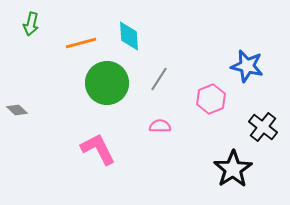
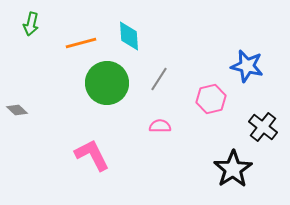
pink hexagon: rotated 8 degrees clockwise
pink L-shape: moved 6 px left, 6 px down
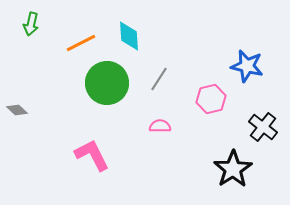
orange line: rotated 12 degrees counterclockwise
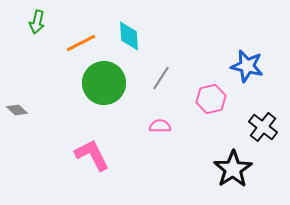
green arrow: moved 6 px right, 2 px up
gray line: moved 2 px right, 1 px up
green circle: moved 3 px left
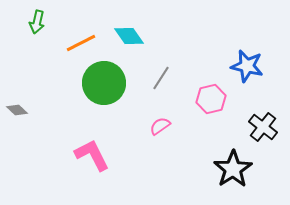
cyan diamond: rotated 32 degrees counterclockwise
pink semicircle: rotated 35 degrees counterclockwise
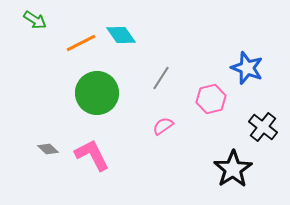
green arrow: moved 2 px left, 2 px up; rotated 70 degrees counterclockwise
cyan diamond: moved 8 px left, 1 px up
blue star: moved 2 px down; rotated 8 degrees clockwise
green circle: moved 7 px left, 10 px down
gray diamond: moved 31 px right, 39 px down
pink semicircle: moved 3 px right
